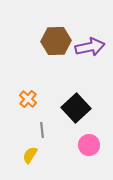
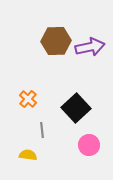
yellow semicircle: moved 2 px left; rotated 66 degrees clockwise
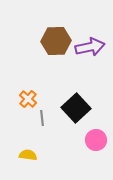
gray line: moved 12 px up
pink circle: moved 7 px right, 5 px up
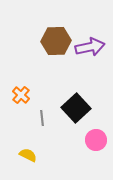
orange cross: moved 7 px left, 4 px up
yellow semicircle: rotated 18 degrees clockwise
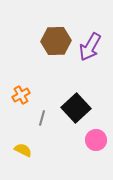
purple arrow: rotated 132 degrees clockwise
orange cross: rotated 18 degrees clockwise
gray line: rotated 21 degrees clockwise
yellow semicircle: moved 5 px left, 5 px up
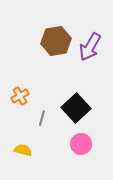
brown hexagon: rotated 8 degrees counterclockwise
orange cross: moved 1 px left, 1 px down
pink circle: moved 15 px left, 4 px down
yellow semicircle: rotated 12 degrees counterclockwise
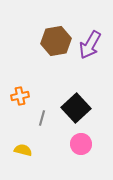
purple arrow: moved 2 px up
orange cross: rotated 18 degrees clockwise
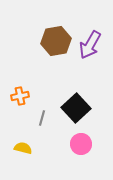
yellow semicircle: moved 2 px up
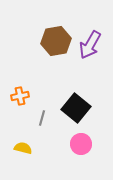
black square: rotated 8 degrees counterclockwise
